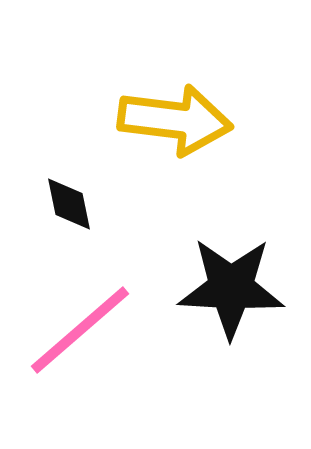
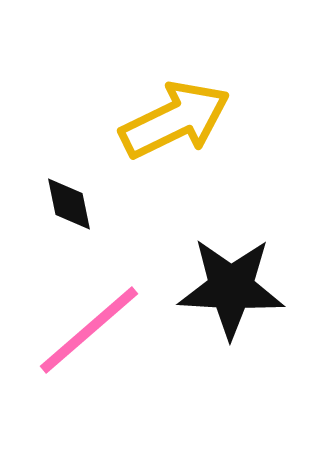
yellow arrow: rotated 33 degrees counterclockwise
pink line: moved 9 px right
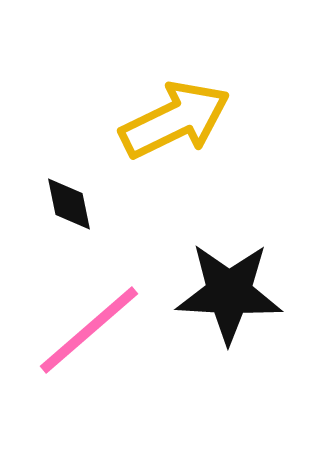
black star: moved 2 px left, 5 px down
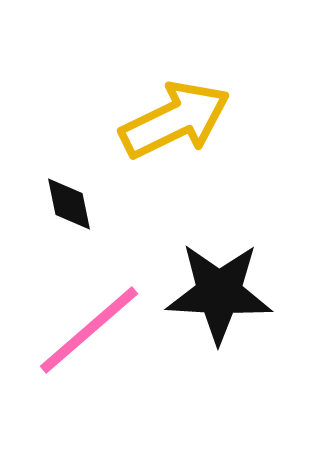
black star: moved 10 px left
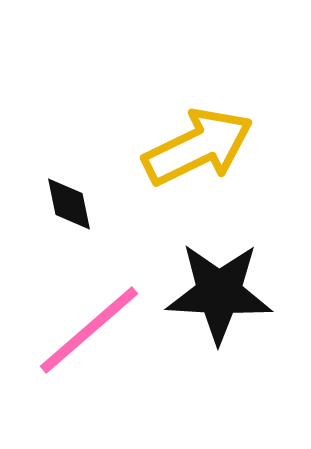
yellow arrow: moved 23 px right, 27 px down
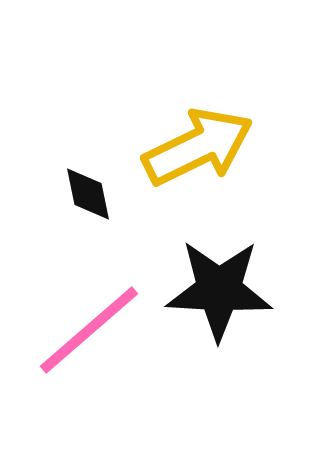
black diamond: moved 19 px right, 10 px up
black star: moved 3 px up
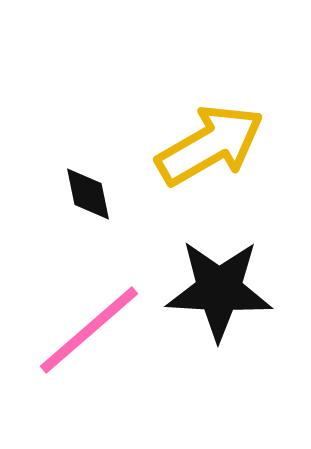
yellow arrow: moved 12 px right, 2 px up; rotated 4 degrees counterclockwise
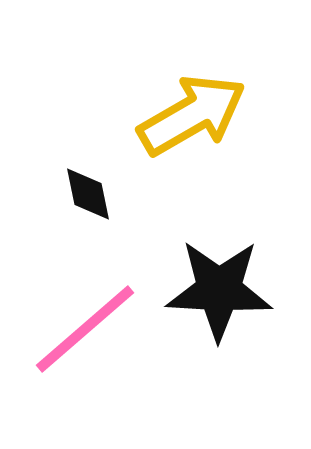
yellow arrow: moved 18 px left, 30 px up
pink line: moved 4 px left, 1 px up
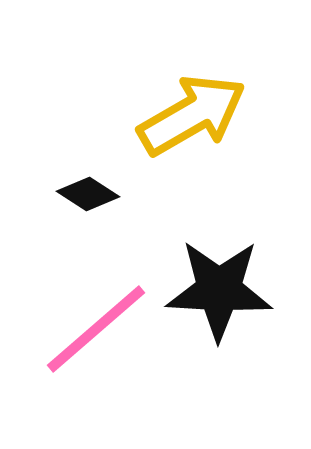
black diamond: rotated 46 degrees counterclockwise
pink line: moved 11 px right
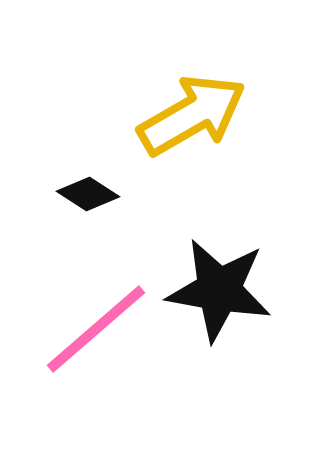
black star: rotated 7 degrees clockwise
